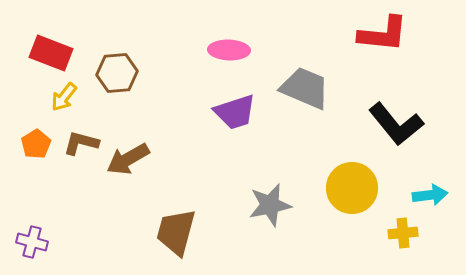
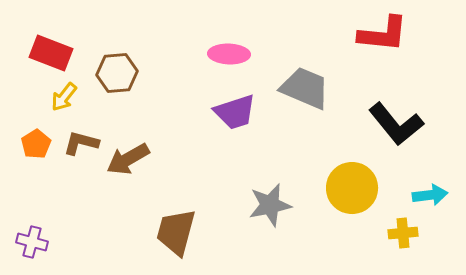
pink ellipse: moved 4 px down
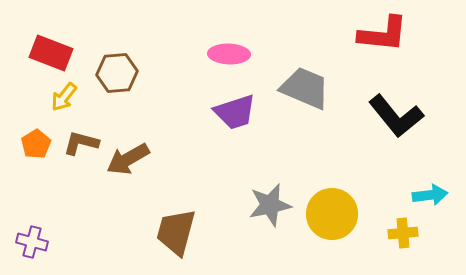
black L-shape: moved 8 px up
yellow circle: moved 20 px left, 26 px down
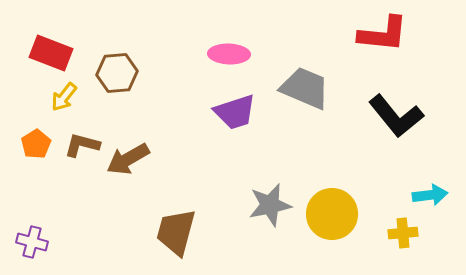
brown L-shape: moved 1 px right, 2 px down
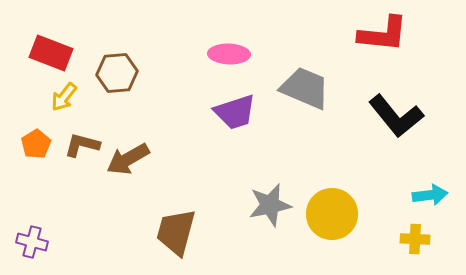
yellow cross: moved 12 px right, 6 px down; rotated 8 degrees clockwise
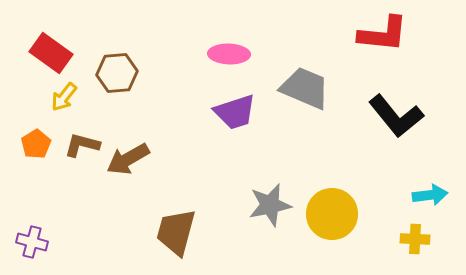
red rectangle: rotated 15 degrees clockwise
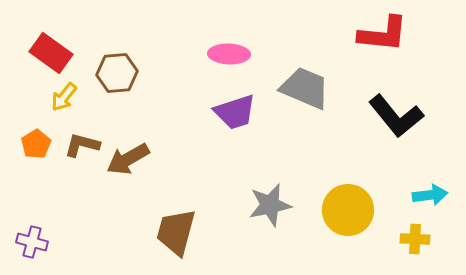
yellow circle: moved 16 px right, 4 px up
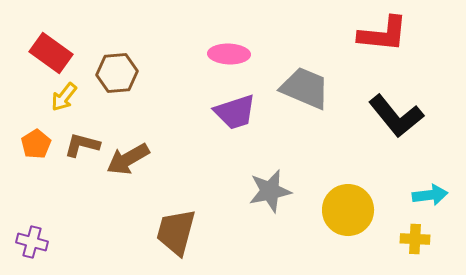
gray star: moved 14 px up
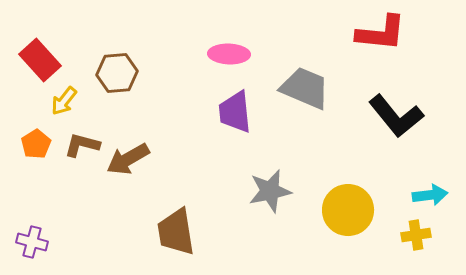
red L-shape: moved 2 px left, 1 px up
red rectangle: moved 11 px left, 7 px down; rotated 12 degrees clockwise
yellow arrow: moved 4 px down
purple trapezoid: rotated 102 degrees clockwise
brown trapezoid: rotated 24 degrees counterclockwise
yellow cross: moved 1 px right, 4 px up; rotated 12 degrees counterclockwise
